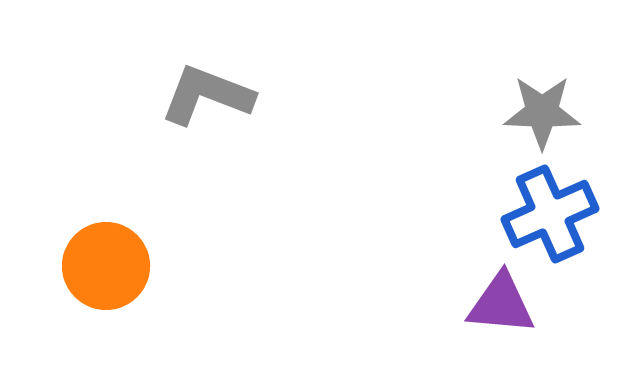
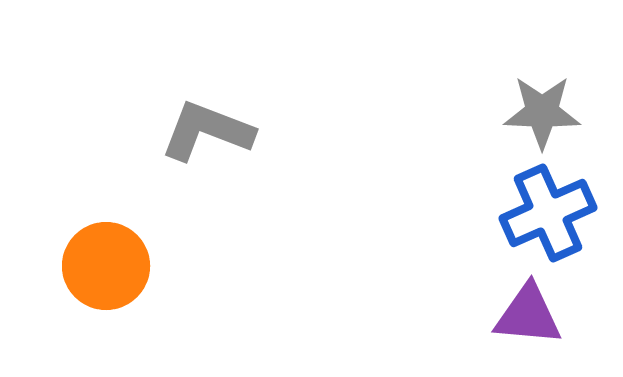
gray L-shape: moved 36 px down
blue cross: moved 2 px left, 1 px up
purple triangle: moved 27 px right, 11 px down
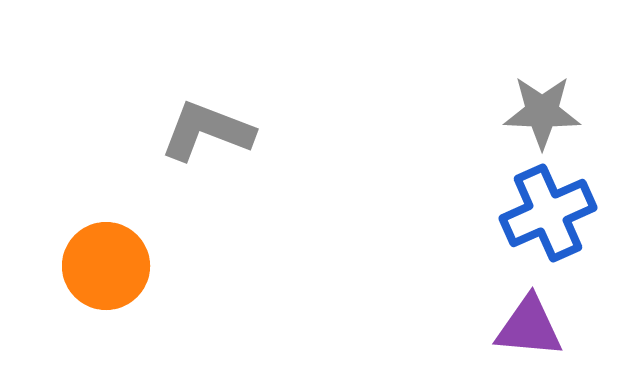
purple triangle: moved 1 px right, 12 px down
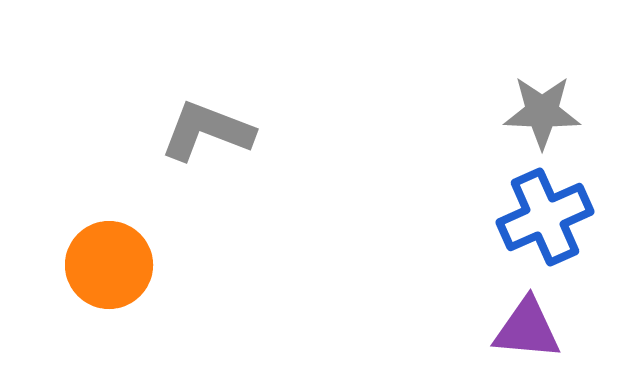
blue cross: moved 3 px left, 4 px down
orange circle: moved 3 px right, 1 px up
purple triangle: moved 2 px left, 2 px down
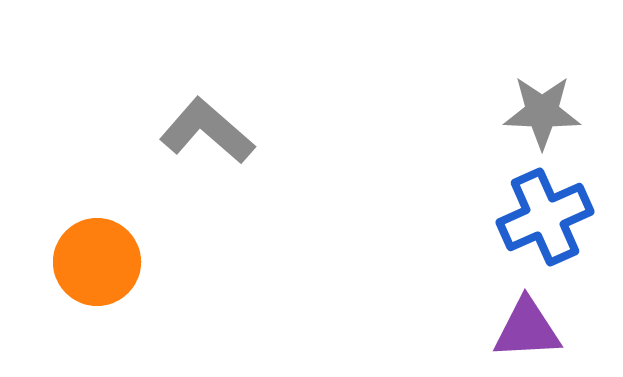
gray L-shape: rotated 20 degrees clockwise
orange circle: moved 12 px left, 3 px up
purple triangle: rotated 8 degrees counterclockwise
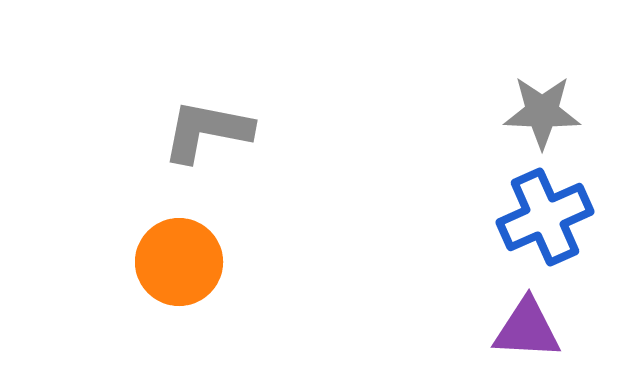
gray L-shape: rotated 30 degrees counterclockwise
orange circle: moved 82 px right
purple triangle: rotated 6 degrees clockwise
